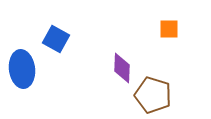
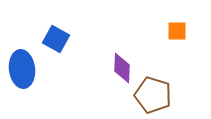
orange square: moved 8 px right, 2 px down
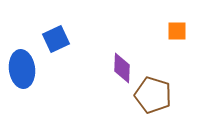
blue square: rotated 36 degrees clockwise
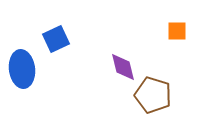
purple diamond: moved 1 px right, 1 px up; rotated 16 degrees counterclockwise
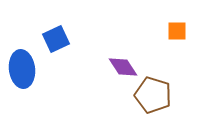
purple diamond: rotated 20 degrees counterclockwise
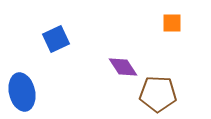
orange square: moved 5 px left, 8 px up
blue ellipse: moved 23 px down; rotated 6 degrees counterclockwise
brown pentagon: moved 5 px right, 1 px up; rotated 15 degrees counterclockwise
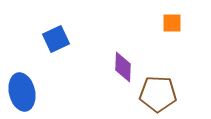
purple diamond: rotated 36 degrees clockwise
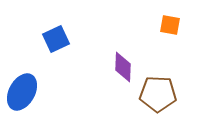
orange square: moved 2 px left, 2 px down; rotated 10 degrees clockwise
blue ellipse: rotated 42 degrees clockwise
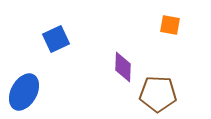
blue ellipse: moved 2 px right
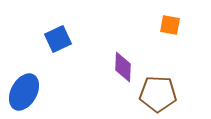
blue square: moved 2 px right
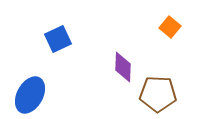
orange square: moved 2 px down; rotated 30 degrees clockwise
blue ellipse: moved 6 px right, 3 px down
